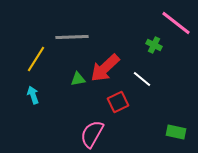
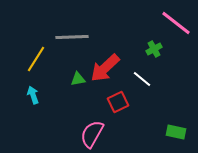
green cross: moved 4 px down; rotated 35 degrees clockwise
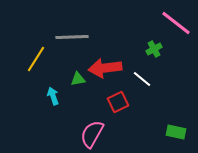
red arrow: rotated 36 degrees clockwise
cyan arrow: moved 20 px right, 1 px down
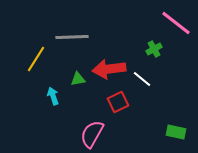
red arrow: moved 4 px right, 1 px down
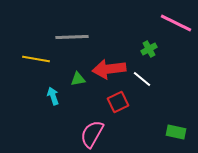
pink line: rotated 12 degrees counterclockwise
green cross: moved 5 px left
yellow line: rotated 68 degrees clockwise
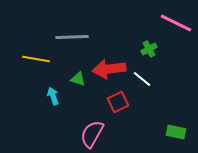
green triangle: rotated 28 degrees clockwise
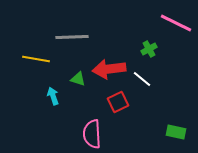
pink semicircle: rotated 32 degrees counterclockwise
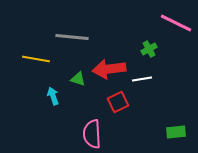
gray line: rotated 8 degrees clockwise
white line: rotated 48 degrees counterclockwise
green rectangle: rotated 18 degrees counterclockwise
